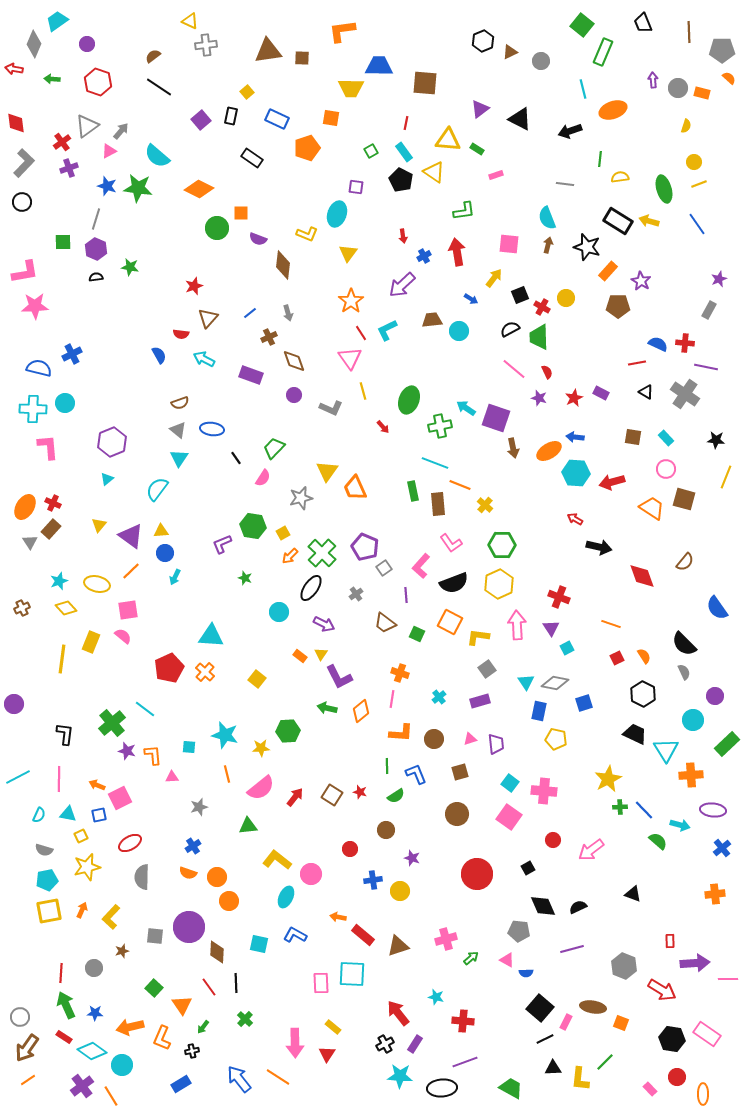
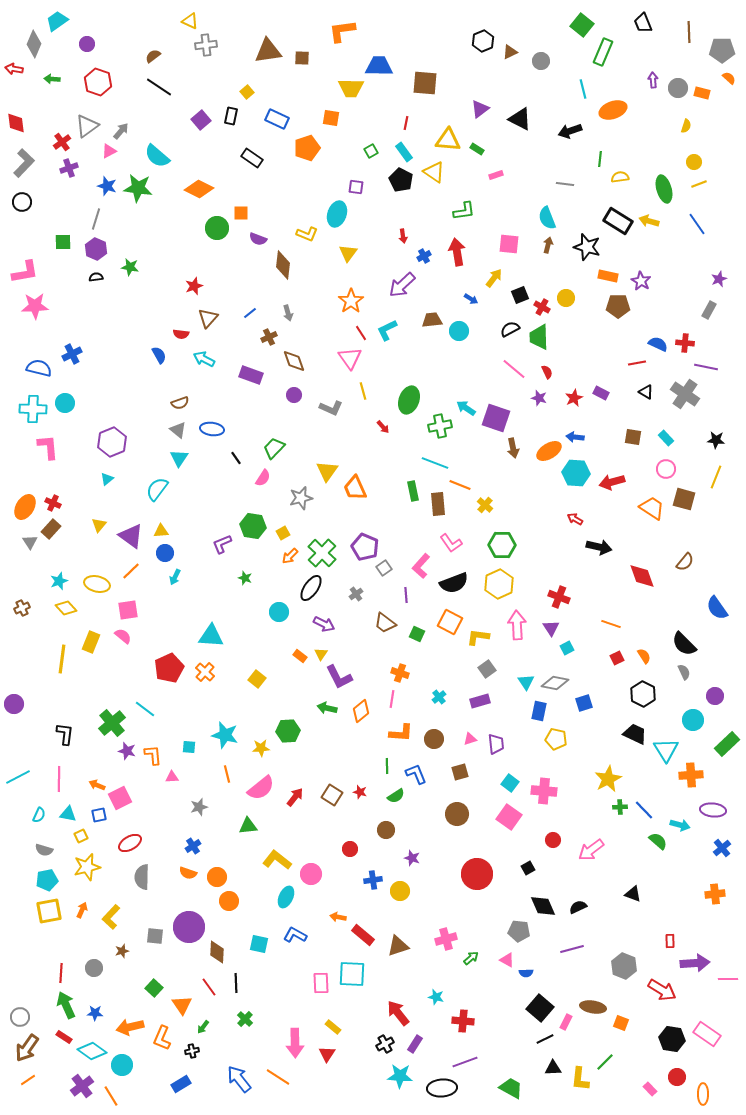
orange rectangle at (608, 271): moved 5 px down; rotated 60 degrees clockwise
yellow line at (726, 477): moved 10 px left
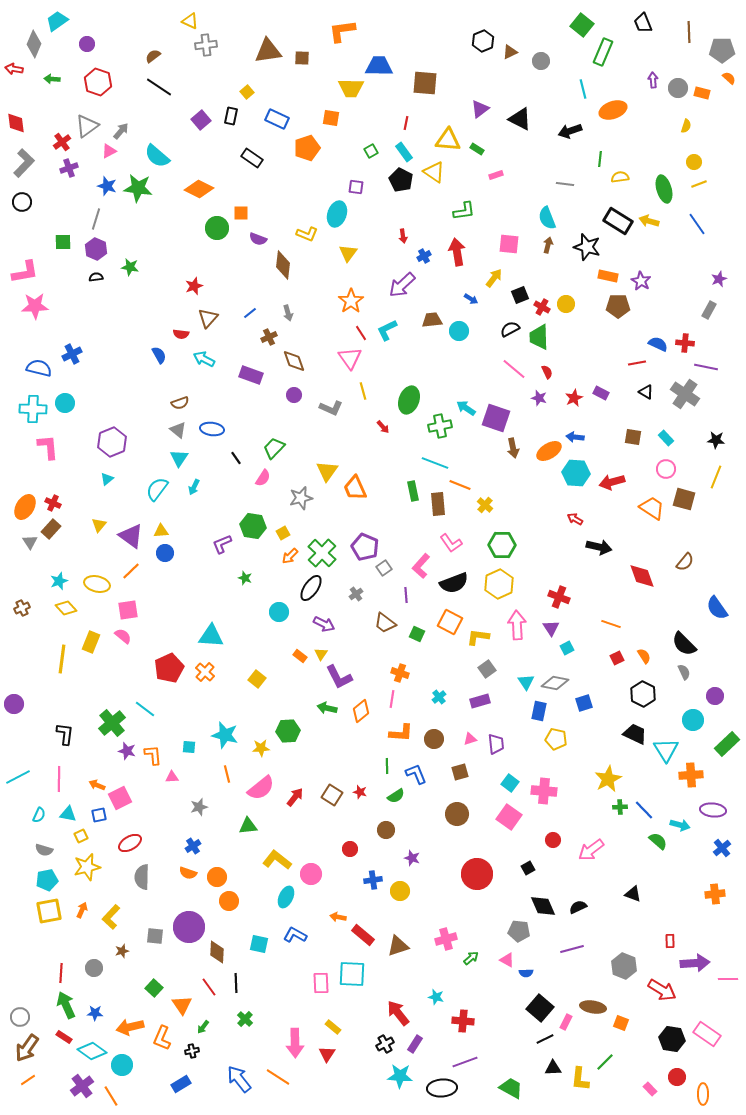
yellow circle at (566, 298): moved 6 px down
cyan arrow at (175, 577): moved 19 px right, 90 px up
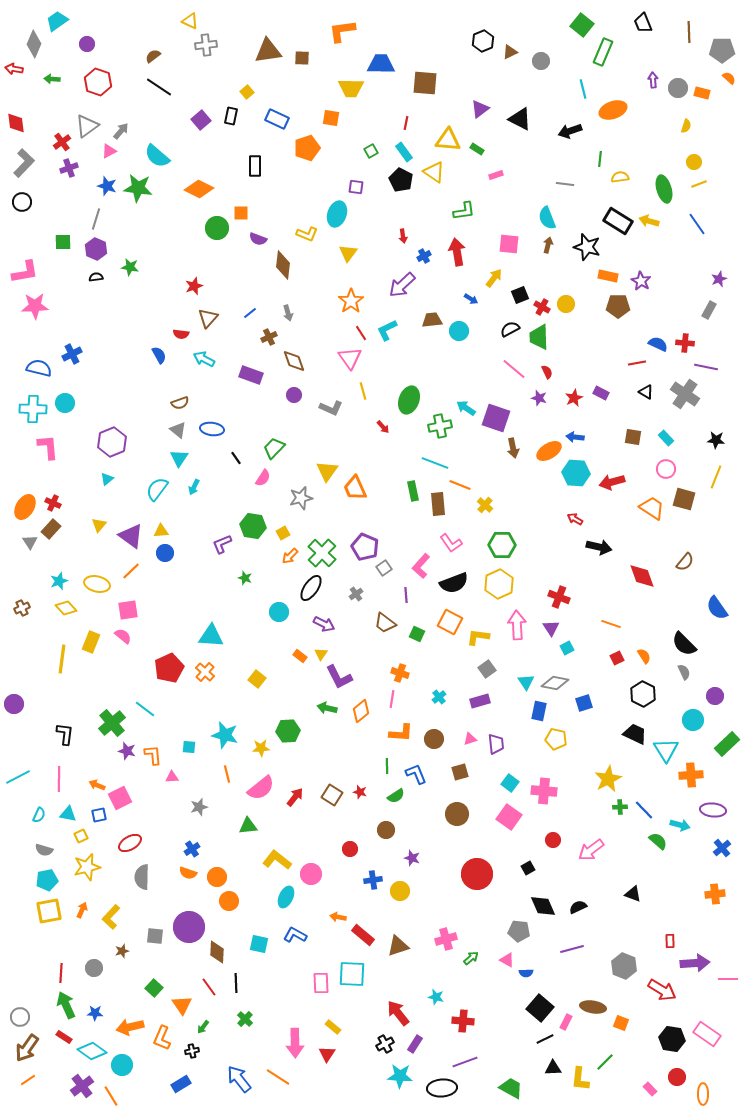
blue trapezoid at (379, 66): moved 2 px right, 2 px up
black rectangle at (252, 158): moved 3 px right, 8 px down; rotated 55 degrees clockwise
blue cross at (193, 846): moved 1 px left, 3 px down
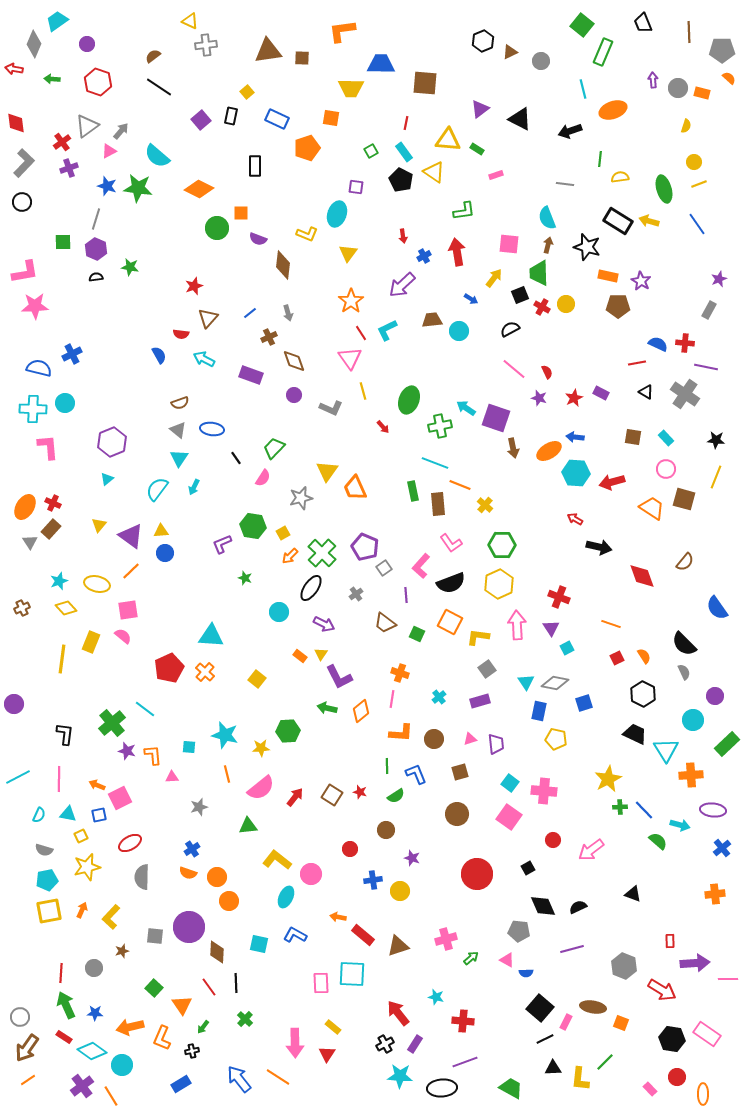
green trapezoid at (539, 337): moved 64 px up
black semicircle at (454, 583): moved 3 px left
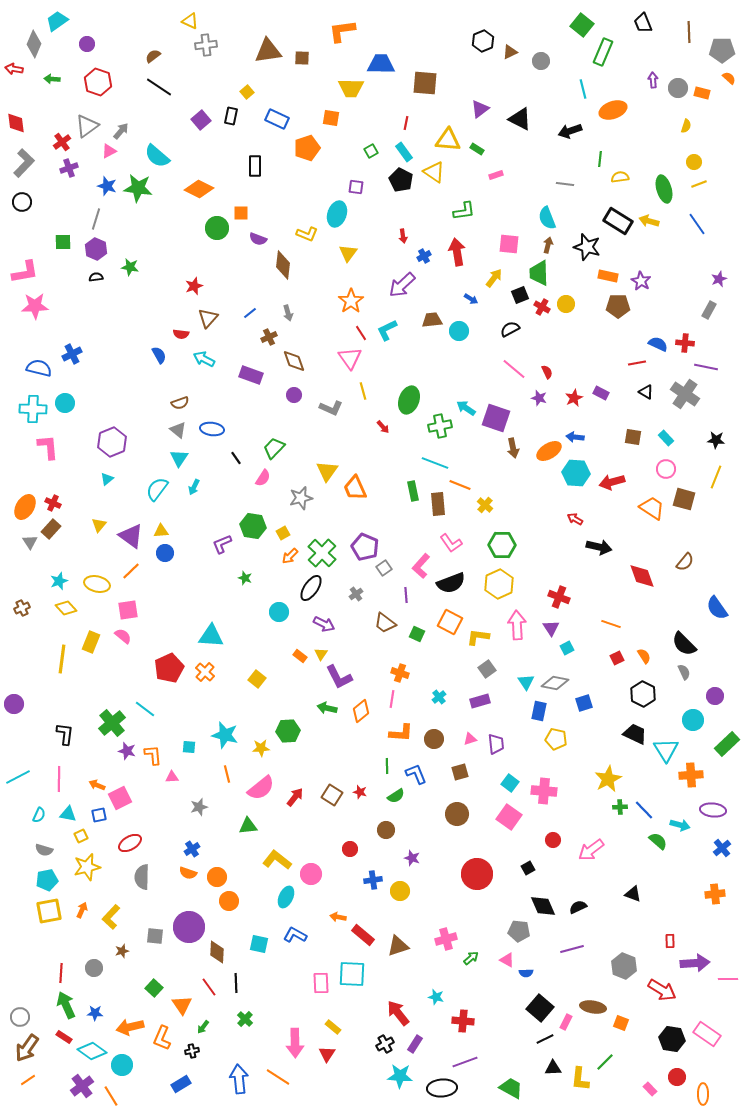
blue arrow at (239, 1079): rotated 32 degrees clockwise
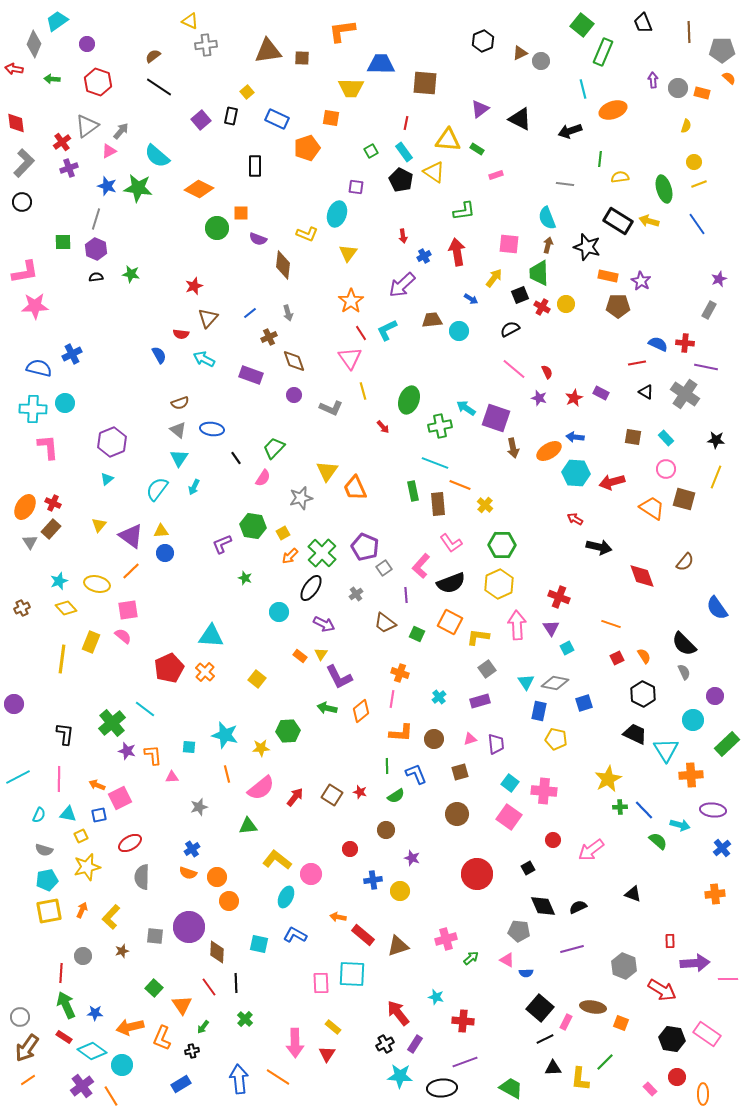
brown triangle at (510, 52): moved 10 px right, 1 px down
green star at (130, 267): moved 1 px right, 7 px down
gray circle at (94, 968): moved 11 px left, 12 px up
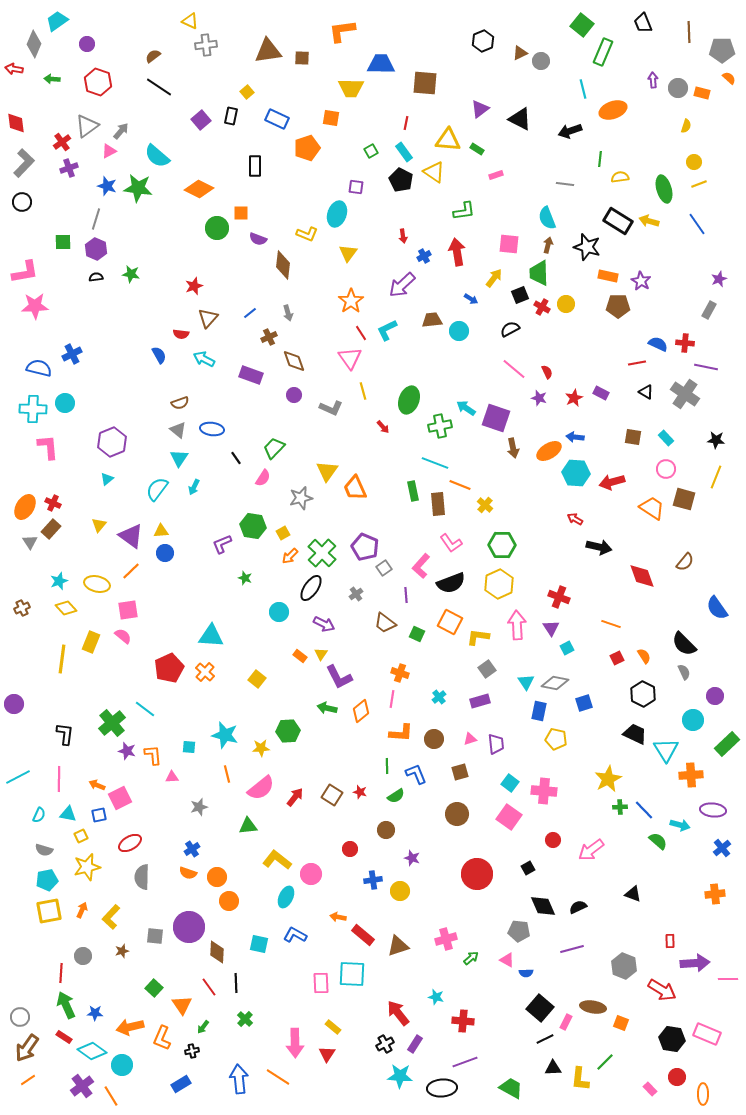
pink rectangle at (707, 1034): rotated 12 degrees counterclockwise
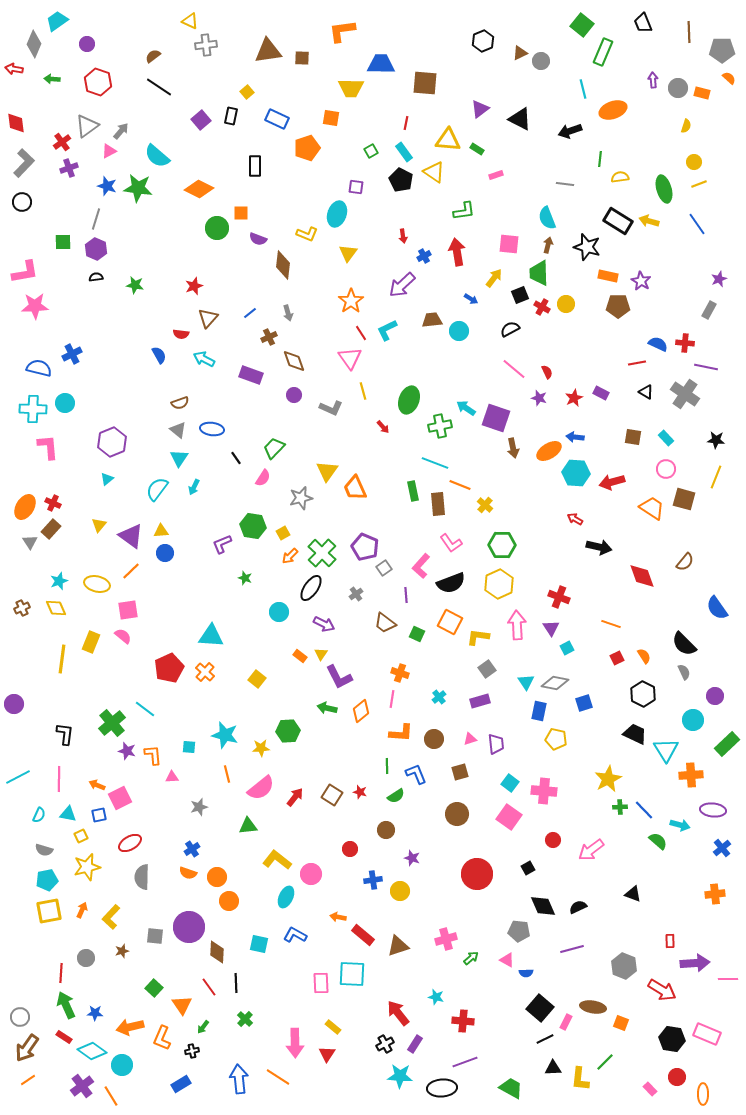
green star at (131, 274): moved 4 px right, 11 px down
yellow diamond at (66, 608): moved 10 px left; rotated 20 degrees clockwise
gray circle at (83, 956): moved 3 px right, 2 px down
